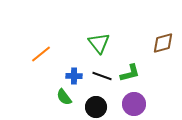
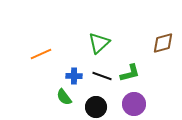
green triangle: rotated 25 degrees clockwise
orange line: rotated 15 degrees clockwise
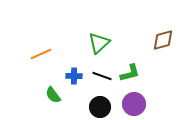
brown diamond: moved 3 px up
green semicircle: moved 11 px left, 2 px up
black circle: moved 4 px right
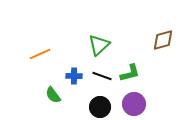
green triangle: moved 2 px down
orange line: moved 1 px left
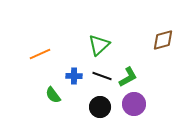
green L-shape: moved 2 px left, 4 px down; rotated 15 degrees counterclockwise
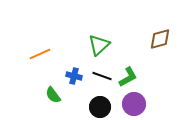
brown diamond: moved 3 px left, 1 px up
blue cross: rotated 14 degrees clockwise
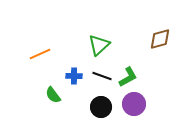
blue cross: rotated 14 degrees counterclockwise
black circle: moved 1 px right
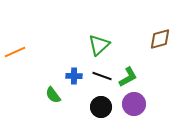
orange line: moved 25 px left, 2 px up
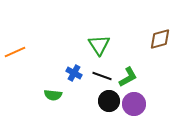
green triangle: rotated 20 degrees counterclockwise
blue cross: moved 3 px up; rotated 28 degrees clockwise
green semicircle: rotated 48 degrees counterclockwise
black circle: moved 8 px right, 6 px up
